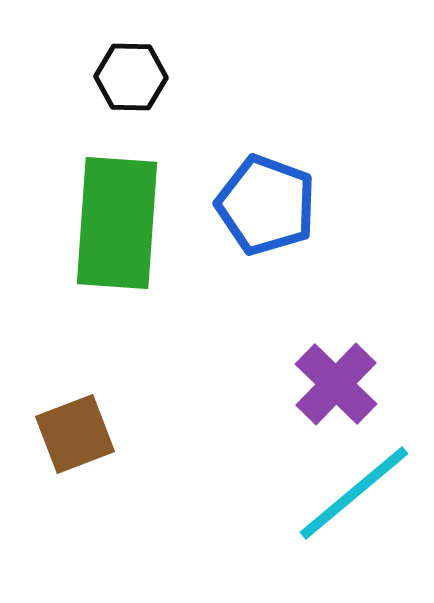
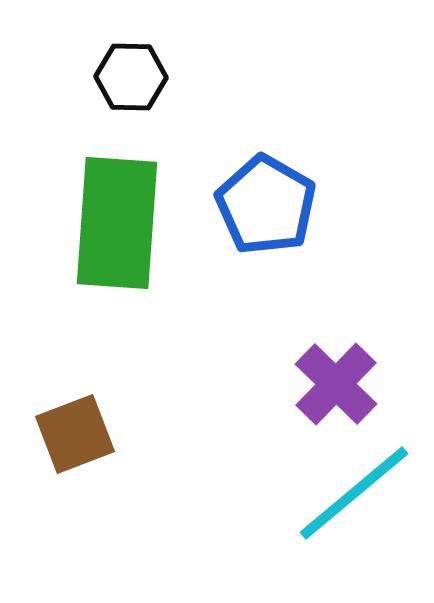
blue pentagon: rotated 10 degrees clockwise
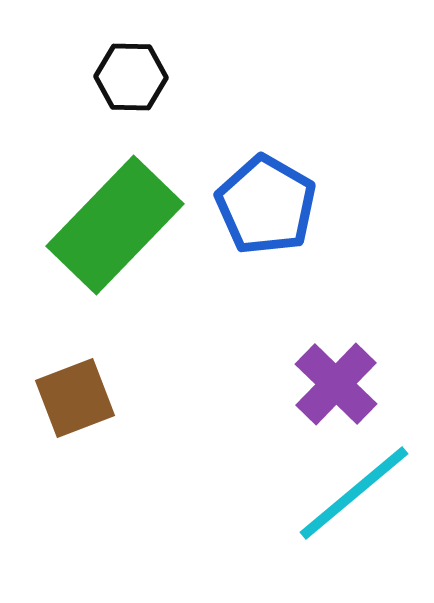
green rectangle: moved 2 px left, 2 px down; rotated 40 degrees clockwise
brown square: moved 36 px up
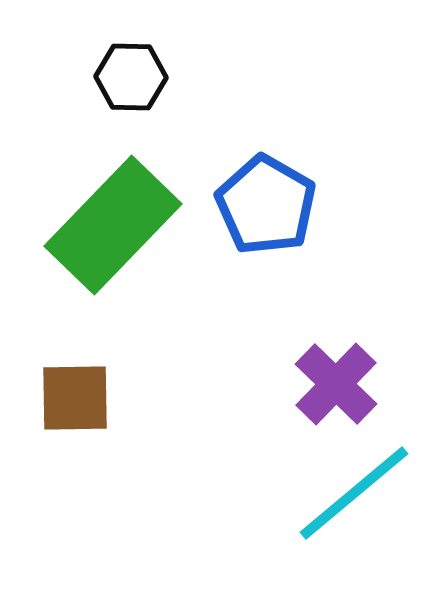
green rectangle: moved 2 px left
brown square: rotated 20 degrees clockwise
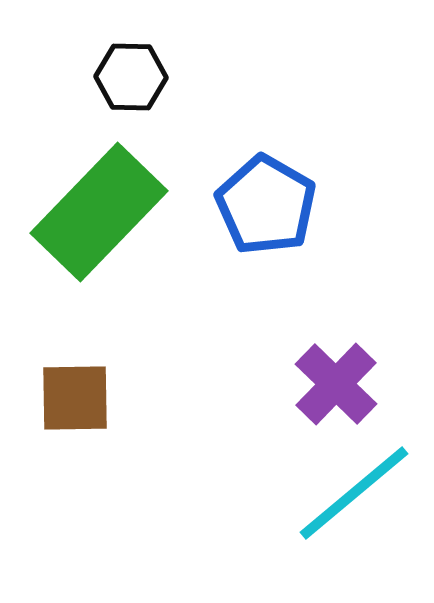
green rectangle: moved 14 px left, 13 px up
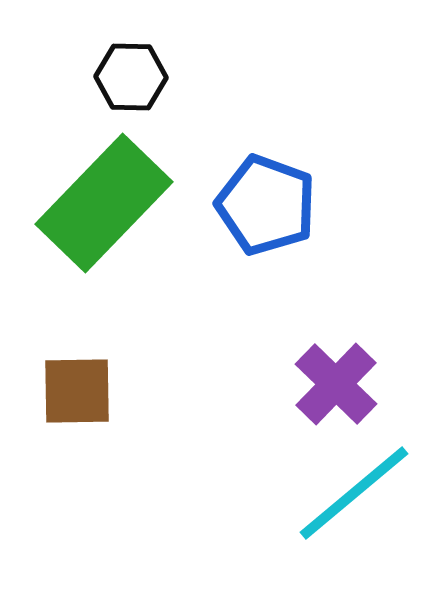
blue pentagon: rotated 10 degrees counterclockwise
green rectangle: moved 5 px right, 9 px up
brown square: moved 2 px right, 7 px up
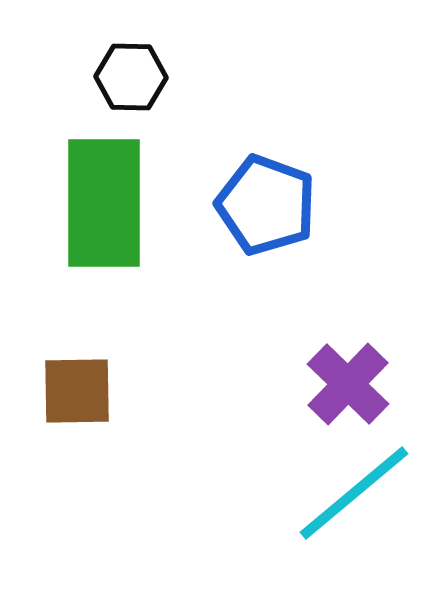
green rectangle: rotated 44 degrees counterclockwise
purple cross: moved 12 px right
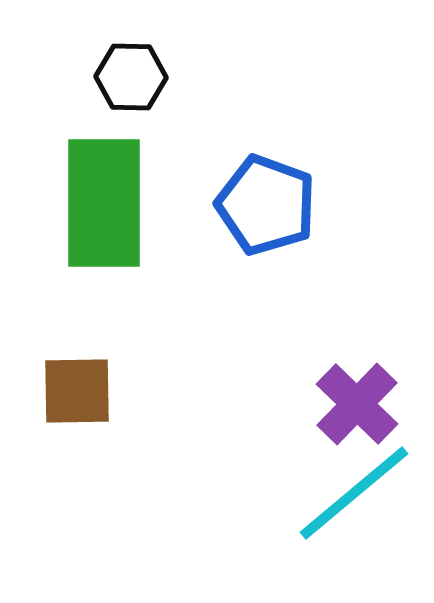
purple cross: moved 9 px right, 20 px down
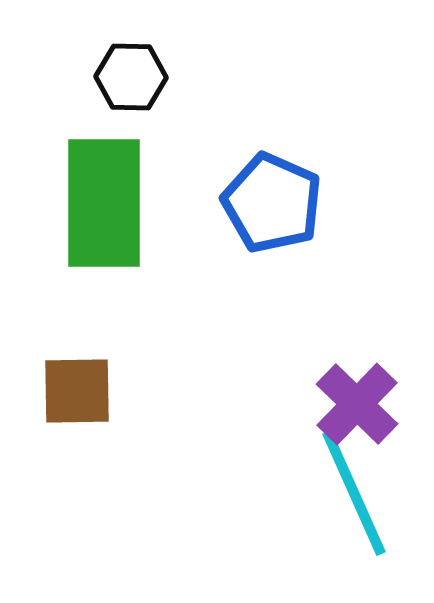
blue pentagon: moved 6 px right, 2 px up; rotated 4 degrees clockwise
cyan line: rotated 74 degrees counterclockwise
